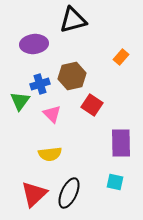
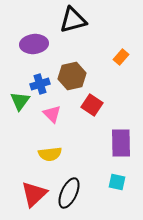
cyan square: moved 2 px right
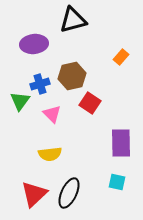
red square: moved 2 px left, 2 px up
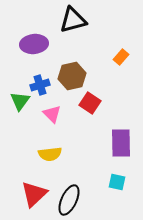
blue cross: moved 1 px down
black ellipse: moved 7 px down
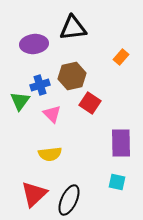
black triangle: moved 8 px down; rotated 8 degrees clockwise
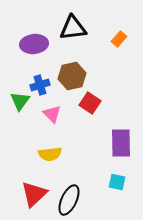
orange rectangle: moved 2 px left, 18 px up
